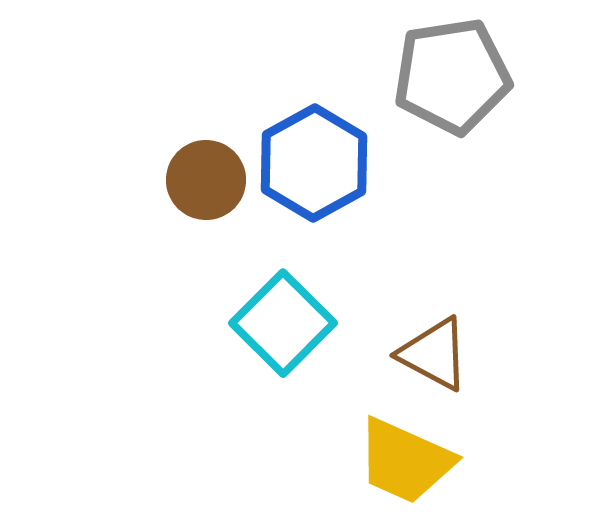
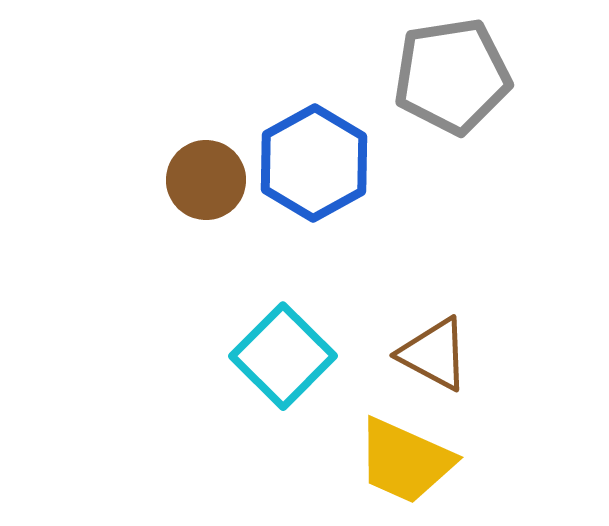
cyan square: moved 33 px down
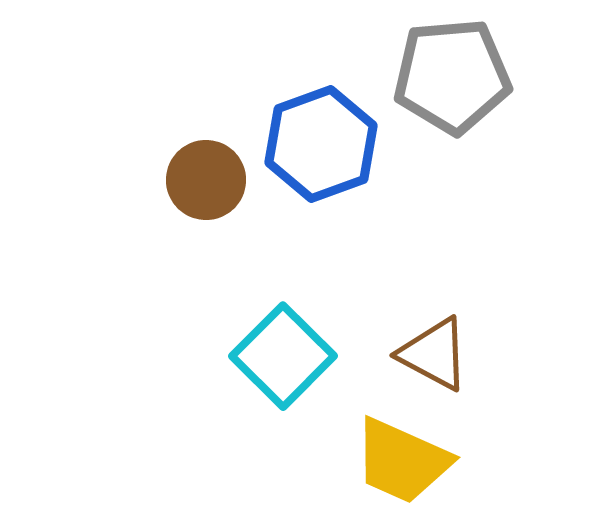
gray pentagon: rotated 4 degrees clockwise
blue hexagon: moved 7 px right, 19 px up; rotated 9 degrees clockwise
yellow trapezoid: moved 3 px left
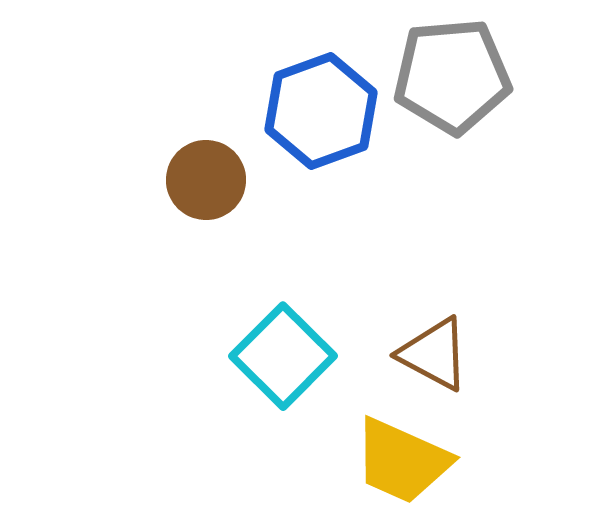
blue hexagon: moved 33 px up
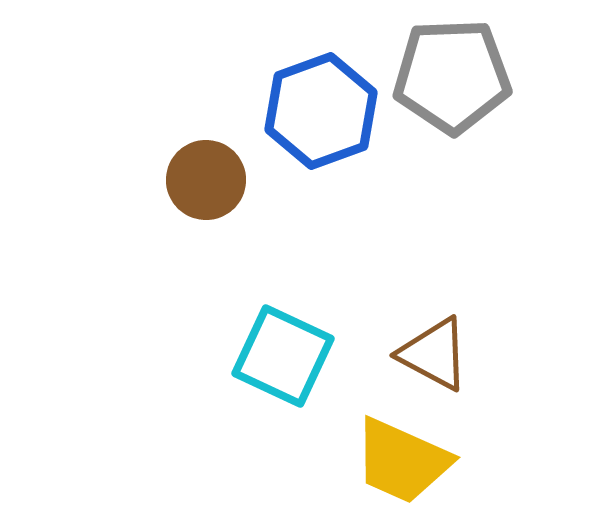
gray pentagon: rotated 3 degrees clockwise
cyan square: rotated 20 degrees counterclockwise
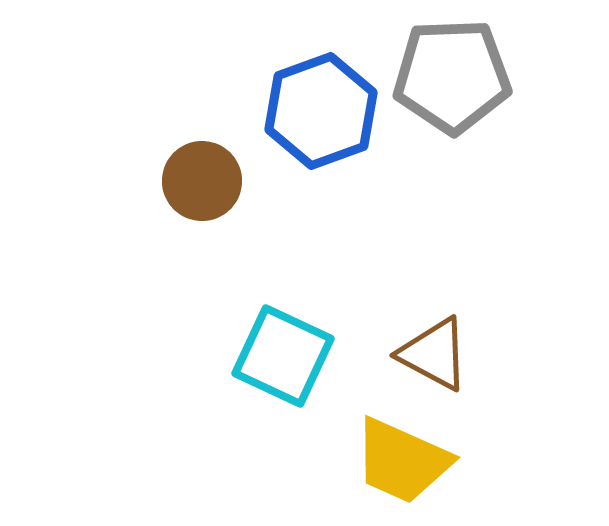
brown circle: moved 4 px left, 1 px down
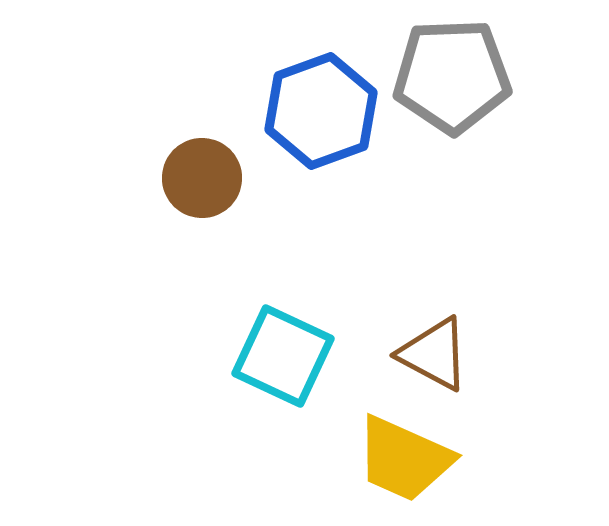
brown circle: moved 3 px up
yellow trapezoid: moved 2 px right, 2 px up
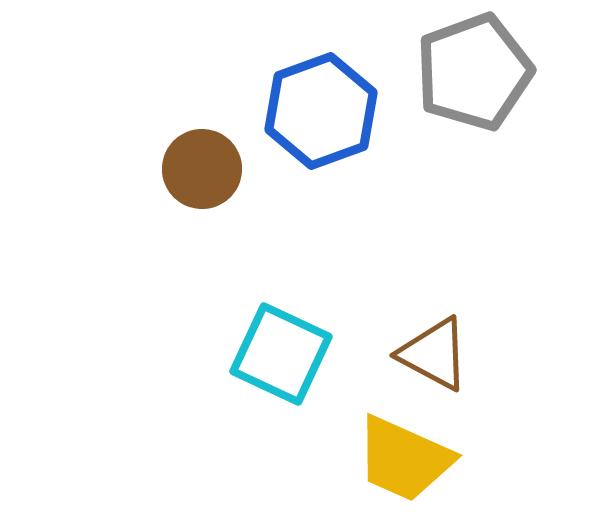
gray pentagon: moved 22 px right, 4 px up; rotated 18 degrees counterclockwise
brown circle: moved 9 px up
cyan square: moved 2 px left, 2 px up
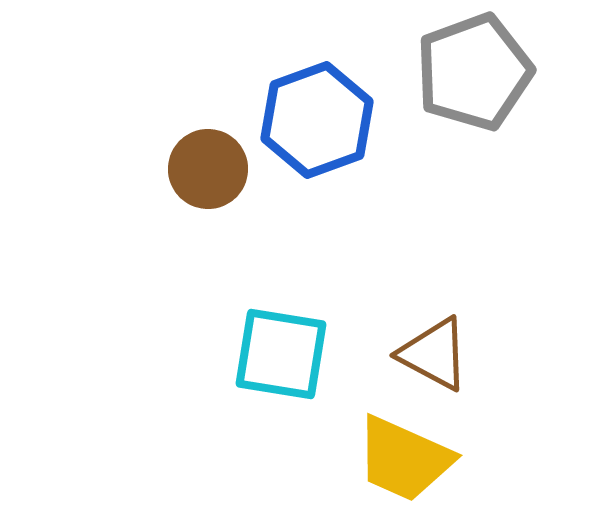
blue hexagon: moved 4 px left, 9 px down
brown circle: moved 6 px right
cyan square: rotated 16 degrees counterclockwise
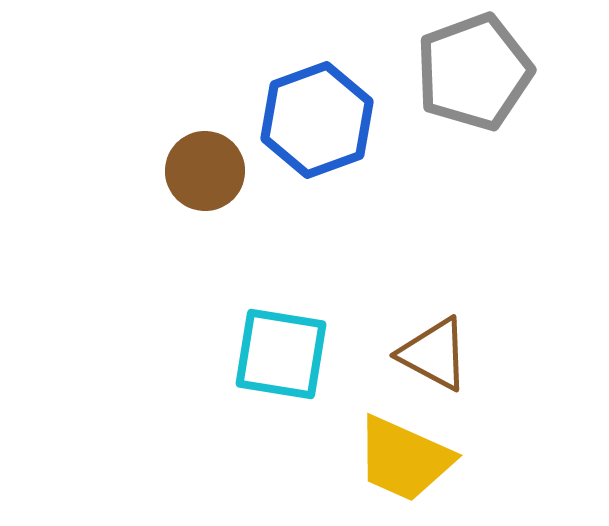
brown circle: moved 3 px left, 2 px down
